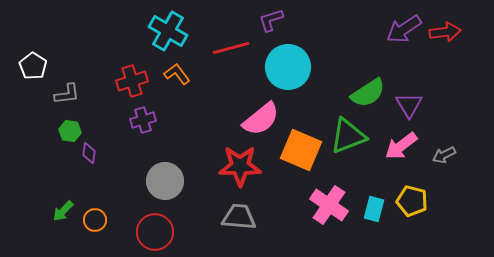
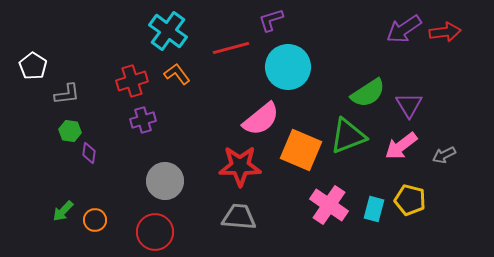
cyan cross: rotated 6 degrees clockwise
yellow pentagon: moved 2 px left, 1 px up
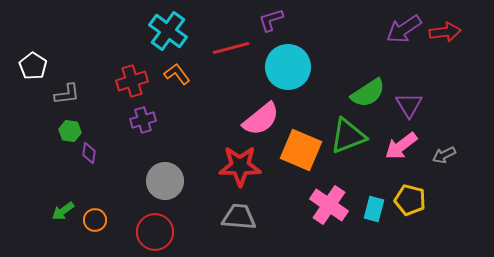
green arrow: rotated 10 degrees clockwise
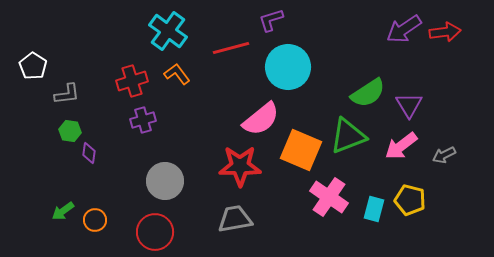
pink cross: moved 8 px up
gray trapezoid: moved 4 px left, 2 px down; rotated 15 degrees counterclockwise
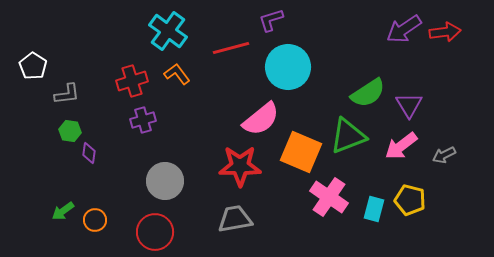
orange square: moved 2 px down
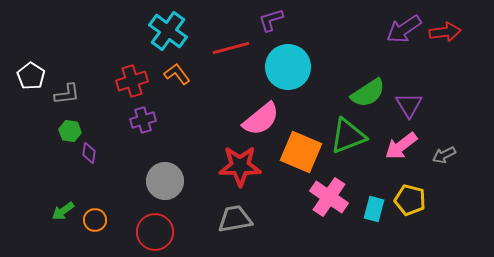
white pentagon: moved 2 px left, 10 px down
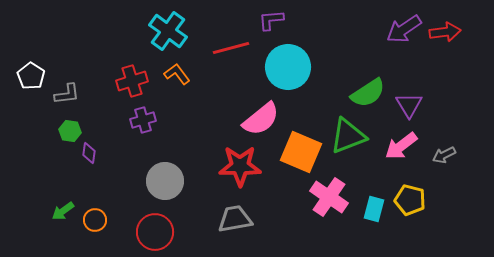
purple L-shape: rotated 12 degrees clockwise
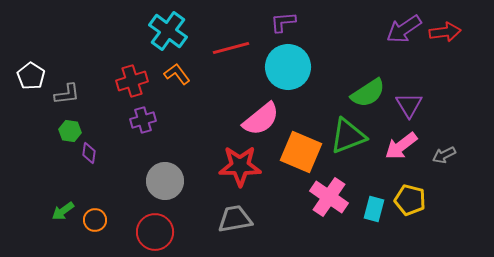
purple L-shape: moved 12 px right, 2 px down
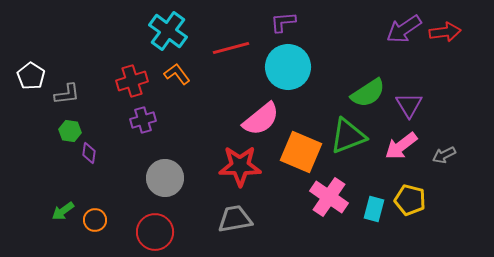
gray circle: moved 3 px up
